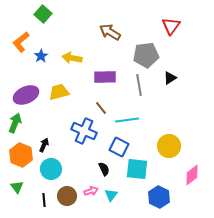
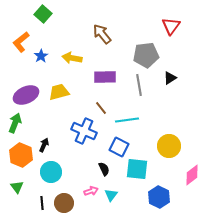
brown arrow: moved 8 px left, 2 px down; rotated 20 degrees clockwise
cyan circle: moved 3 px down
brown circle: moved 3 px left, 7 px down
black line: moved 2 px left, 3 px down
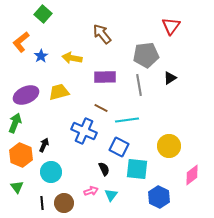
brown line: rotated 24 degrees counterclockwise
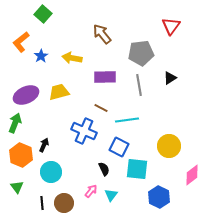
gray pentagon: moved 5 px left, 2 px up
pink arrow: rotated 32 degrees counterclockwise
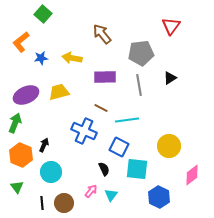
blue star: moved 2 px down; rotated 24 degrees clockwise
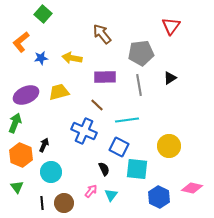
brown line: moved 4 px left, 3 px up; rotated 16 degrees clockwise
pink diamond: moved 13 px down; rotated 50 degrees clockwise
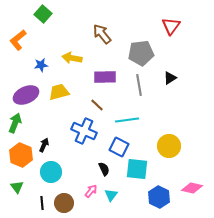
orange L-shape: moved 3 px left, 2 px up
blue star: moved 7 px down
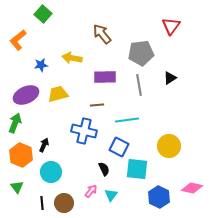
yellow trapezoid: moved 1 px left, 2 px down
brown line: rotated 48 degrees counterclockwise
blue cross: rotated 10 degrees counterclockwise
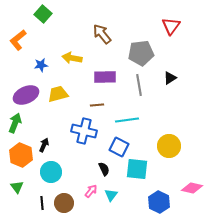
blue hexagon: moved 5 px down
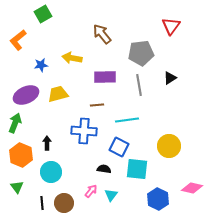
green square: rotated 18 degrees clockwise
blue cross: rotated 10 degrees counterclockwise
black arrow: moved 3 px right, 2 px up; rotated 24 degrees counterclockwise
black semicircle: rotated 56 degrees counterclockwise
blue hexagon: moved 1 px left, 3 px up
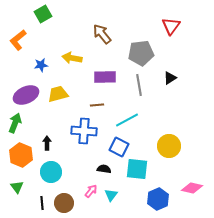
cyan line: rotated 20 degrees counterclockwise
blue hexagon: rotated 10 degrees clockwise
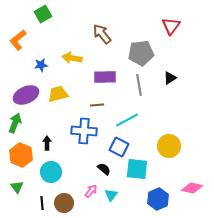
black semicircle: rotated 32 degrees clockwise
